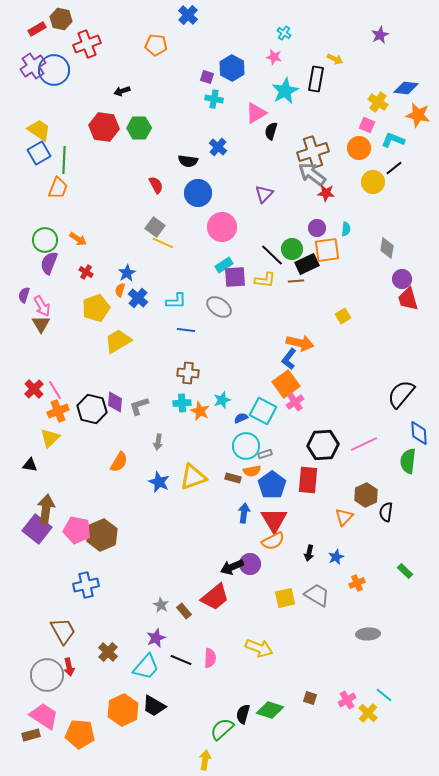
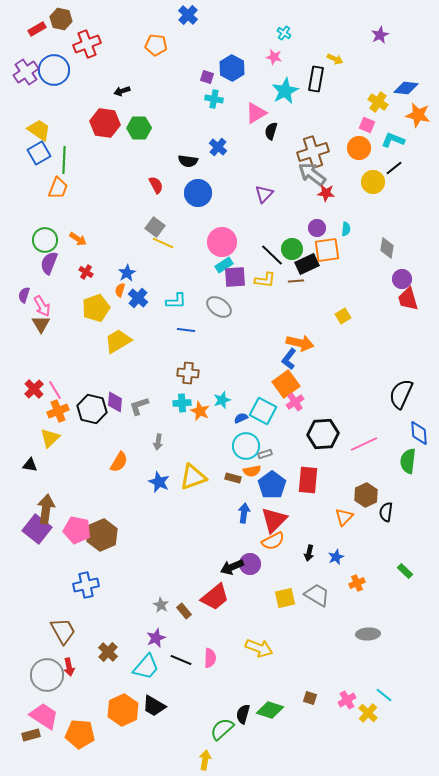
purple cross at (33, 66): moved 7 px left, 6 px down
red hexagon at (104, 127): moved 1 px right, 4 px up
pink circle at (222, 227): moved 15 px down
black semicircle at (401, 394): rotated 16 degrees counterclockwise
black hexagon at (323, 445): moved 11 px up
red triangle at (274, 520): rotated 16 degrees clockwise
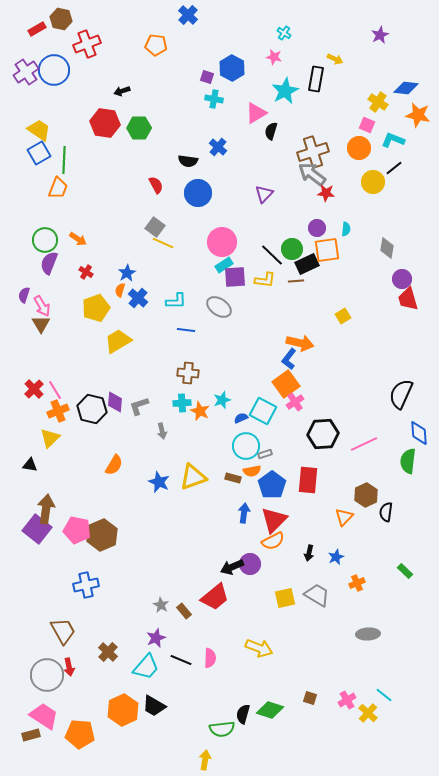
gray arrow at (158, 442): moved 4 px right, 11 px up; rotated 21 degrees counterclockwise
orange semicircle at (119, 462): moved 5 px left, 3 px down
green semicircle at (222, 729): rotated 145 degrees counterclockwise
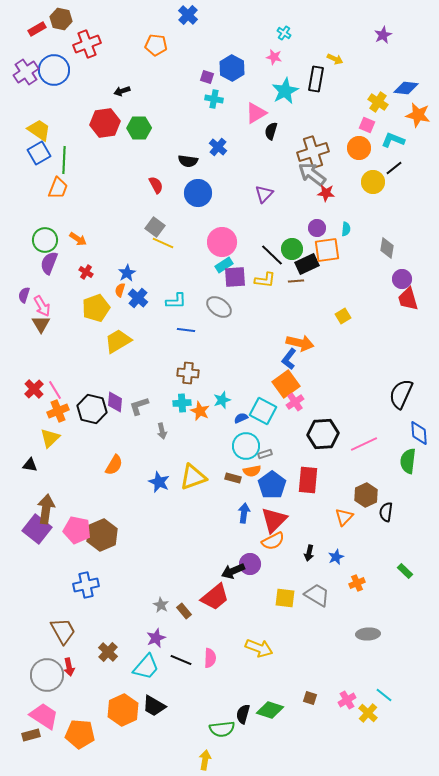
purple star at (380, 35): moved 3 px right
red hexagon at (105, 123): rotated 16 degrees counterclockwise
black arrow at (232, 567): moved 1 px right, 4 px down
yellow square at (285, 598): rotated 20 degrees clockwise
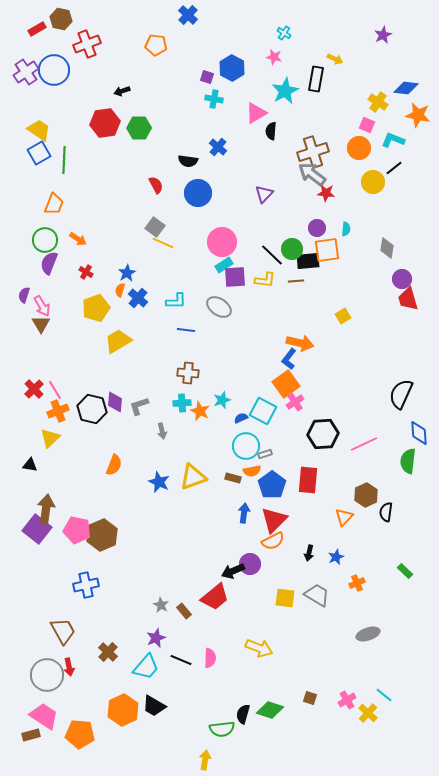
black semicircle at (271, 131): rotated 12 degrees counterclockwise
orange trapezoid at (58, 188): moved 4 px left, 16 px down
black rectangle at (307, 264): moved 1 px right, 3 px up; rotated 20 degrees clockwise
orange semicircle at (114, 465): rotated 10 degrees counterclockwise
gray ellipse at (368, 634): rotated 15 degrees counterclockwise
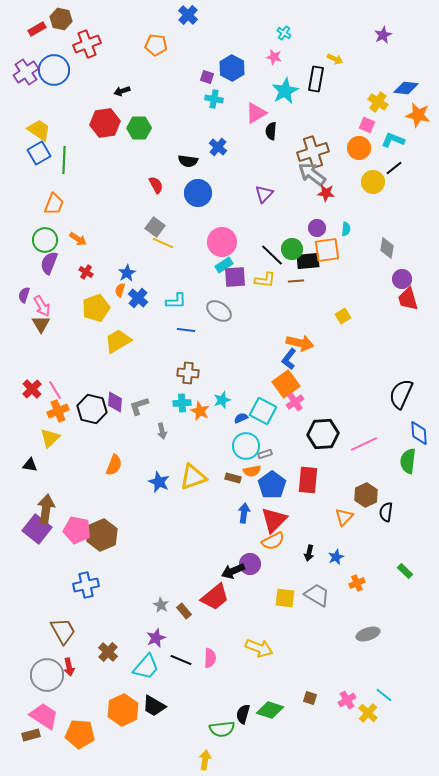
gray ellipse at (219, 307): moved 4 px down
red cross at (34, 389): moved 2 px left
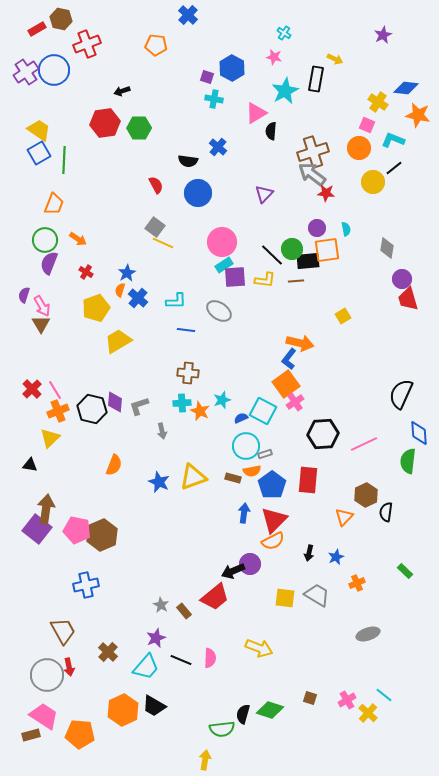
cyan semicircle at (346, 229): rotated 16 degrees counterclockwise
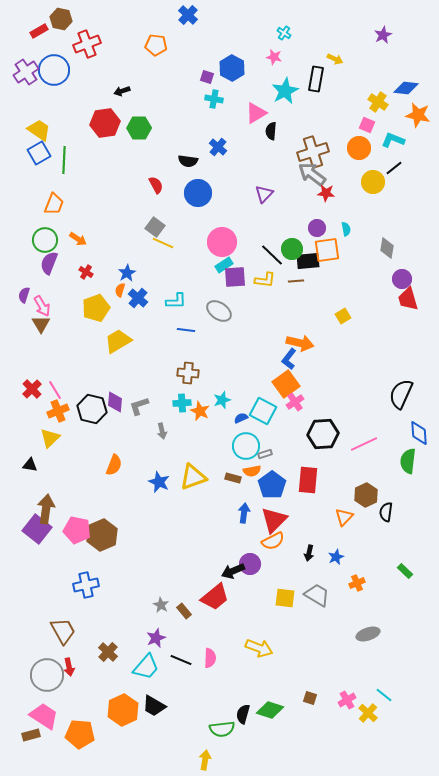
red rectangle at (37, 29): moved 2 px right, 2 px down
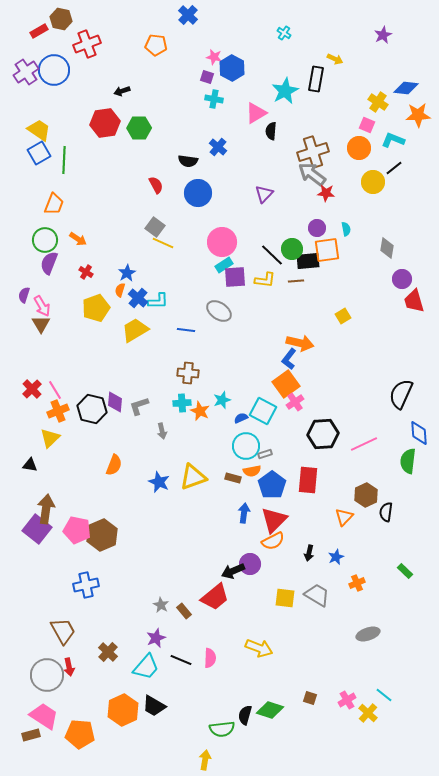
pink star at (274, 57): moved 60 px left
orange star at (418, 115): rotated 15 degrees counterclockwise
red trapezoid at (408, 299): moved 6 px right, 2 px down
cyan L-shape at (176, 301): moved 18 px left
yellow trapezoid at (118, 341): moved 17 px right, 11 px up
black semicircle at (243, 714): moved 2 px right, 1 px down
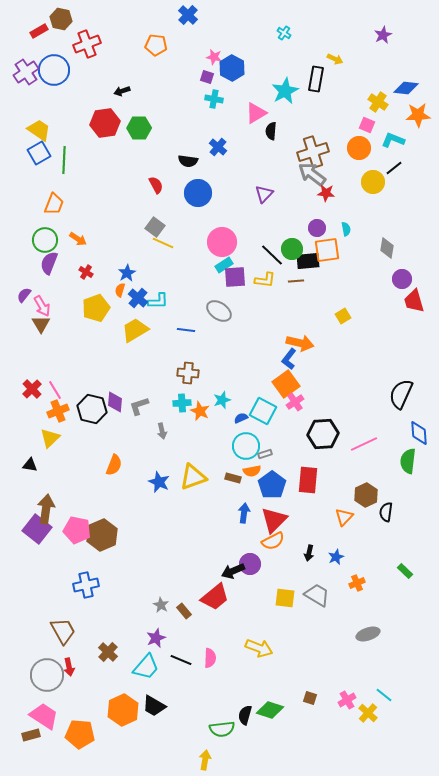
purple semicircle at (24, 295): rotated 21 degrees clockwise
